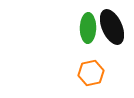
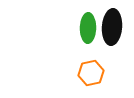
black ellipse: rotated 28 degrees clockwise
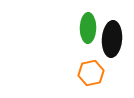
black ellipse: moved 12 px down
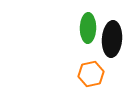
orange hexagon: moved 1 px down
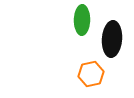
green ellipse: moved 6 px left, 8 px up
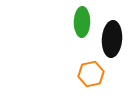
green ellipse: moved 2 px down
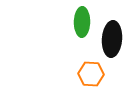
orange hexagon: rotated 15 degrees clockwise
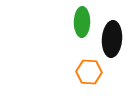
orange hexagon: moved 2 px left, 2 px up
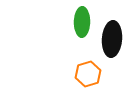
orange hexagon: moved 1 px left, 2 px down; rotated 20 degrees counterclockwise
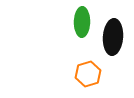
black ellipse: moved 1 px right, 2 px up
